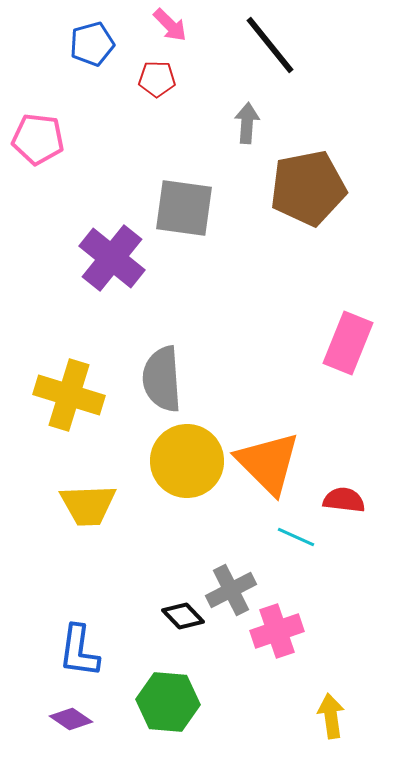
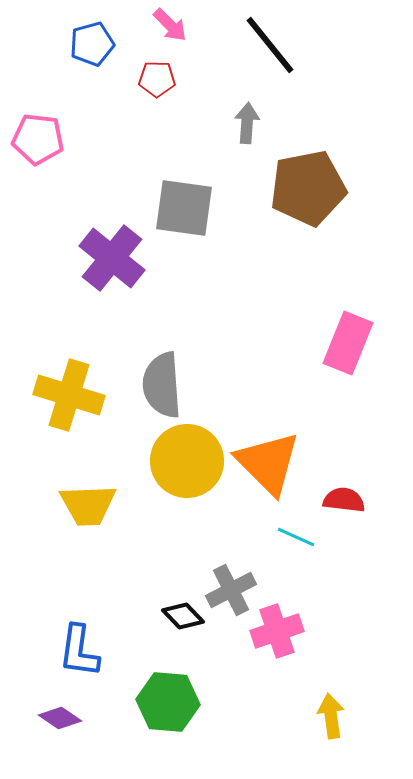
gray semicircle: moved 6 px down
purple diamond: moved 11 px left, 1 px up
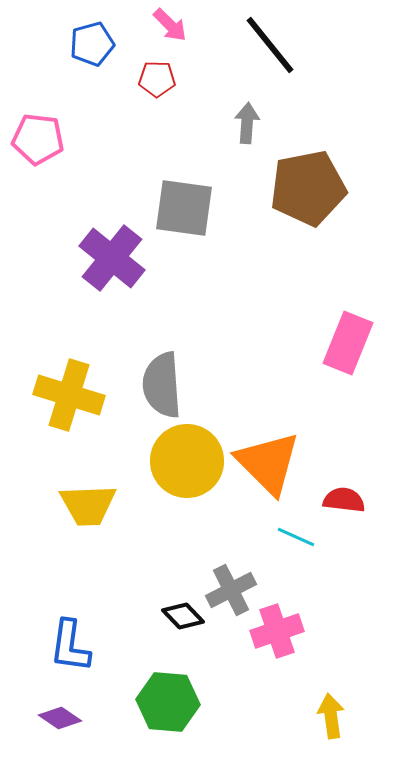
blue L-shape: moved 9 px left, 5 px up
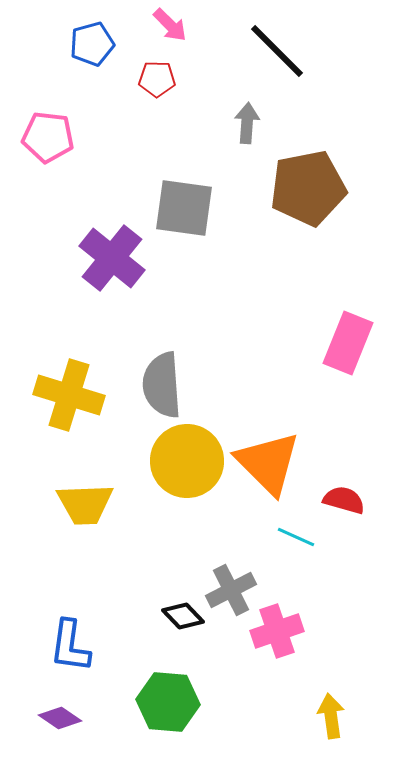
black line: moved 7 px right, 6 px down; rotated 6 degrees counterclockwise
pink pentagon: moved 10 px right, 2 px up
red semicircle: rotated 9 degrees clockwise
yellow trapezoid: moved 3 px left, 1 px up
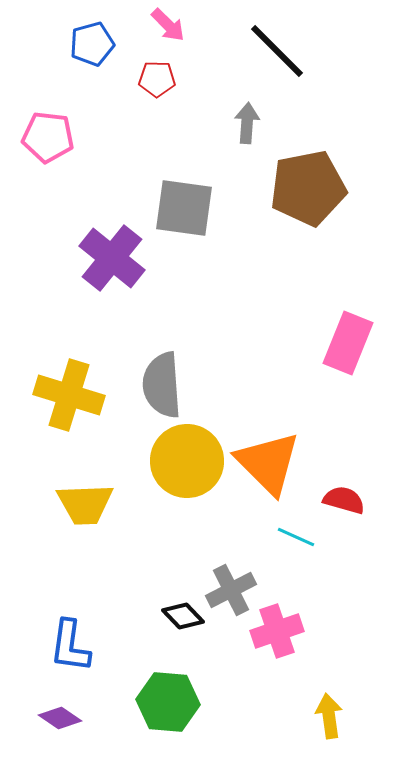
pink arrow: moved 2 px left
yellow arrow: moved 2 px left
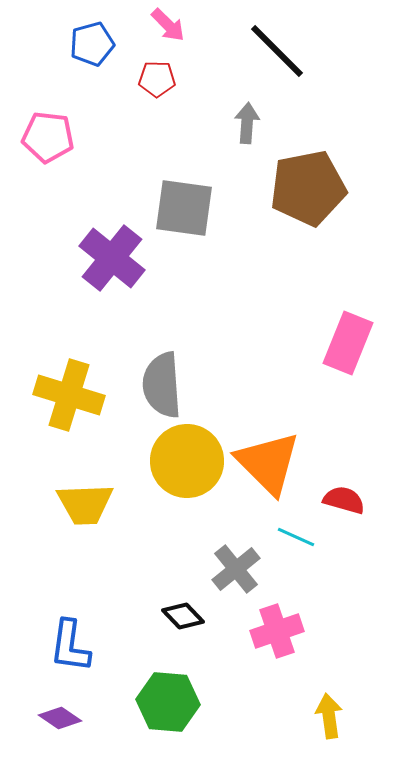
gray cross: moved 5 px right, 21 px up; rotated 12 degrees counterclockwise
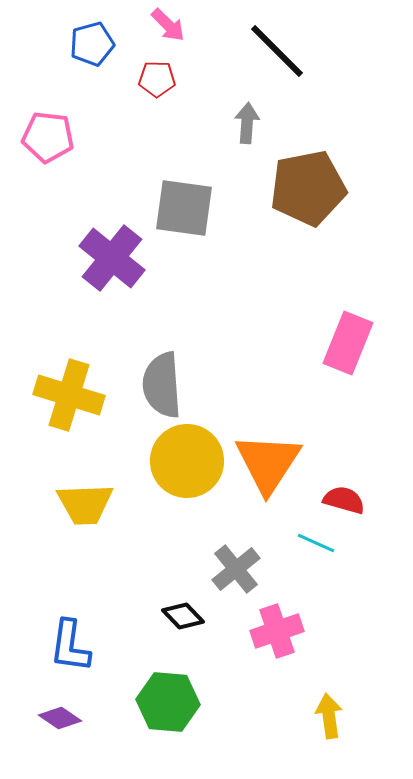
orange triangle: rotated 18 degrees clockwise
cyan line: moved 20 px right, 6 px down
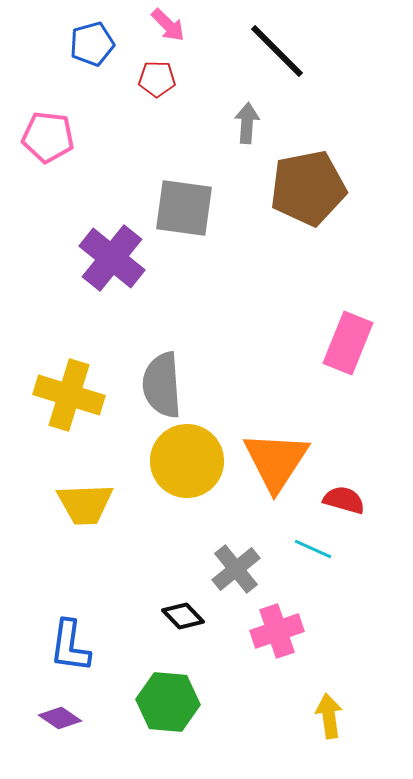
orange triangle: moved 8 px right, 2 px up
cyan line: moved 3 px left, 6 px down
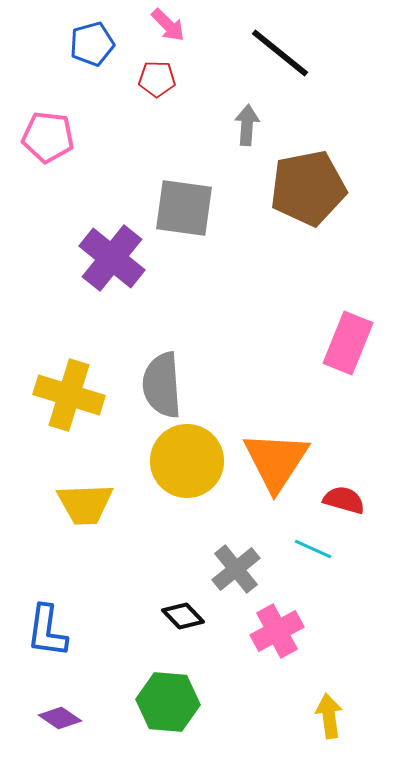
black line: moved 3 px right, 2 px down; rotated 6 degrees counterclockwise
gray arrow: moved 2 px down
pink cross: rotated 9 degrees counterclockwise
blue L-shape: moved 23 px left, 15 px up
